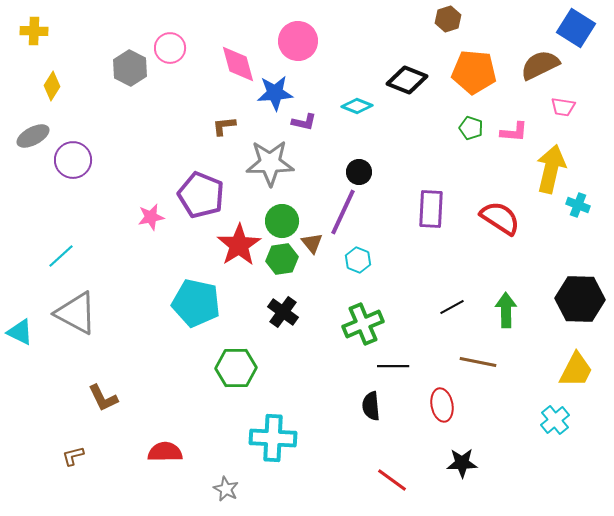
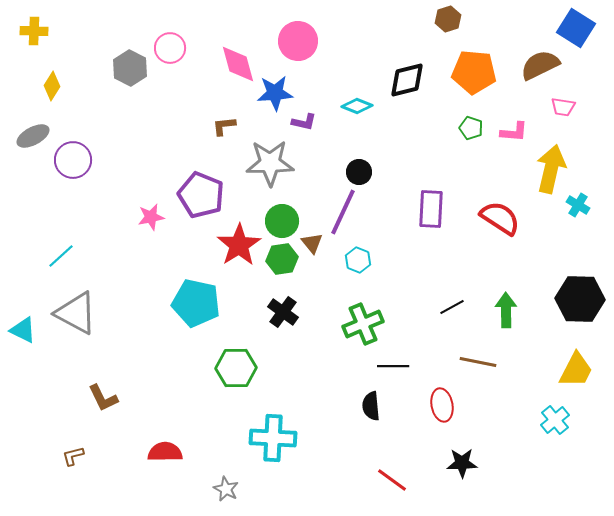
black diamond at (407, 80): rotated 36 degrees counterclockwise
cyan cross at (578, 205): rotated 10 degrees clockwise
cyan triangle at (20, 332): moved 3 px right, 2 px up
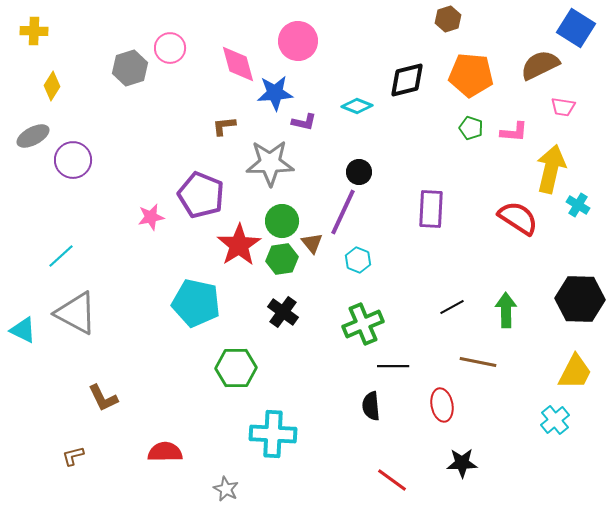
gray hexagon at (130, 68): rotated 16 degrees clockwise
orange pentagon at (474, 72): moved 3 px left, 3 px down
red semicircle at (500, 218): moved 18 px right
yellow trapezoid at (576, 370): moved 1 px left, 2 px down
cyan cross at (273, 438): moved 4 px up
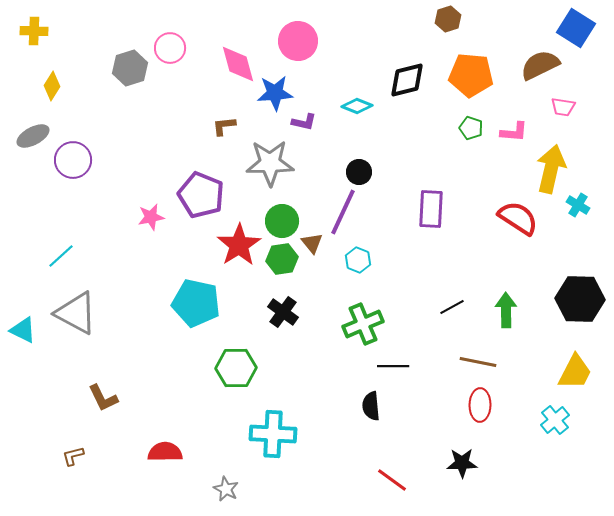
red ellipse at (442, 405): moved 38 px right; rotated 12 degrees clockwise
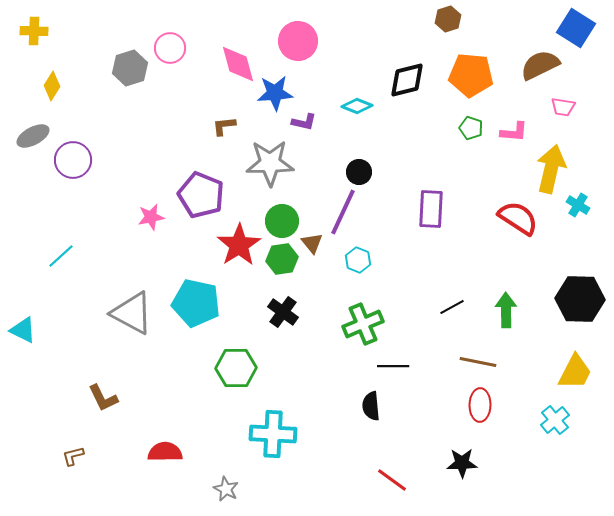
gray triangle at (76, 313): moved 56 px right
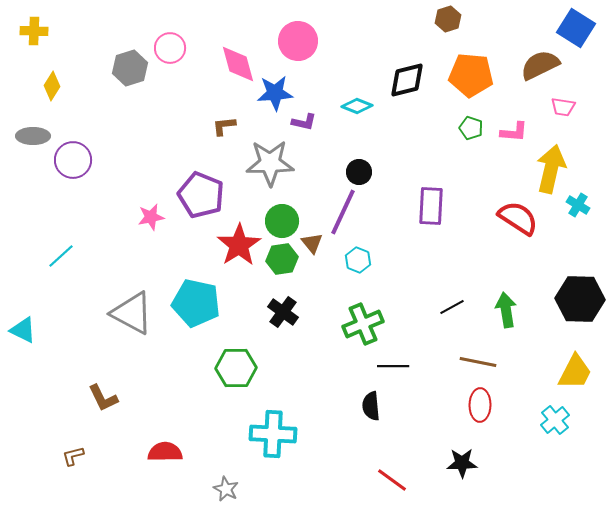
gray ellipse at (33, 136): rotated 28 degrees clockwise
purple rectangle at (431, 209): moved 3 px up
green arrow at (506, 310): rotated 8 degrees counterclockwise
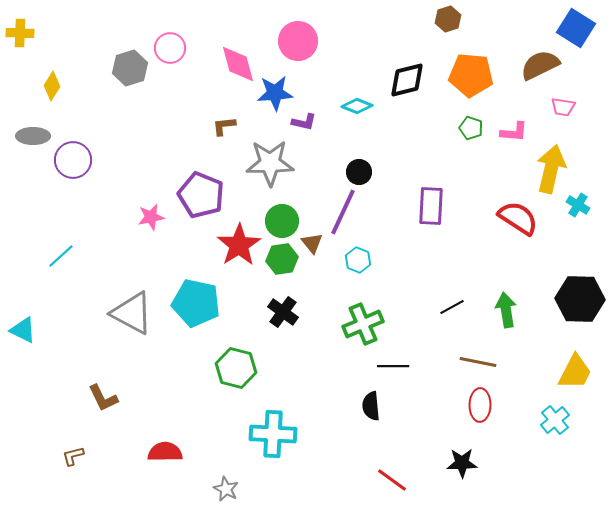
yellow cross at (34, 31): moved 14 px left, 2 px down
green hexagon at (236, 368): rotated 15 degrees clockwise
